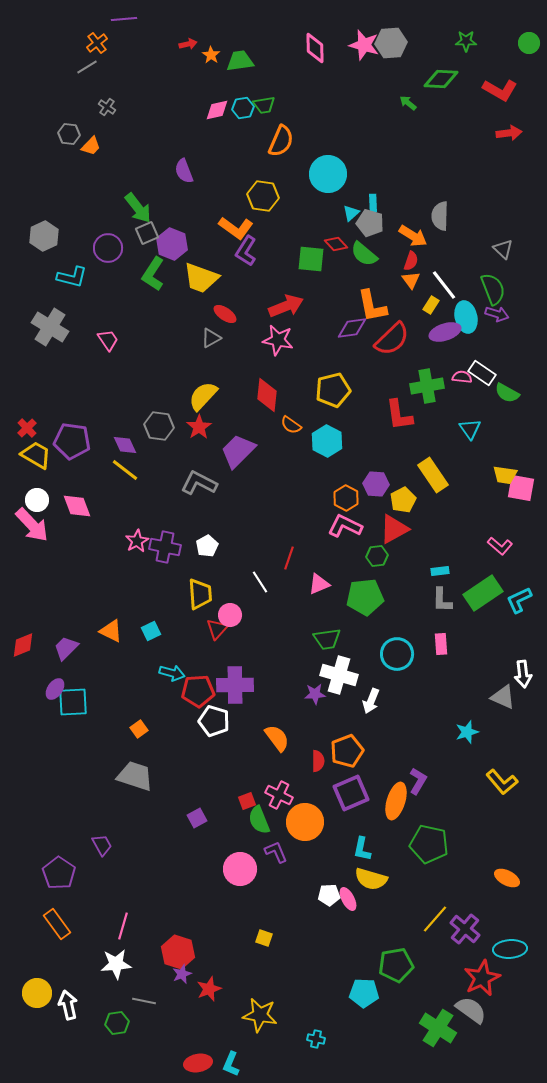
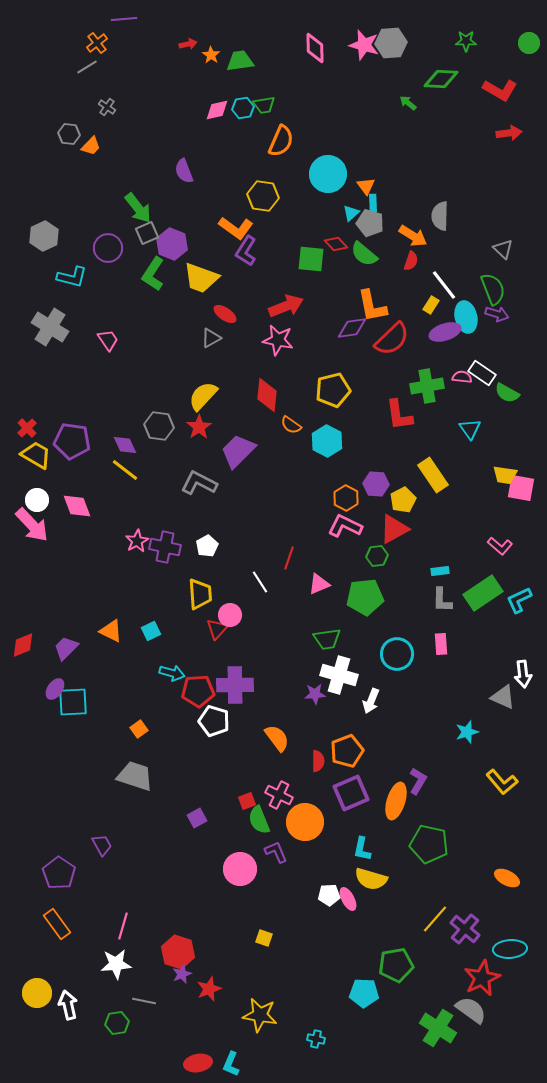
orange triangle at (411, 280): moved 45 px left, 94 px up
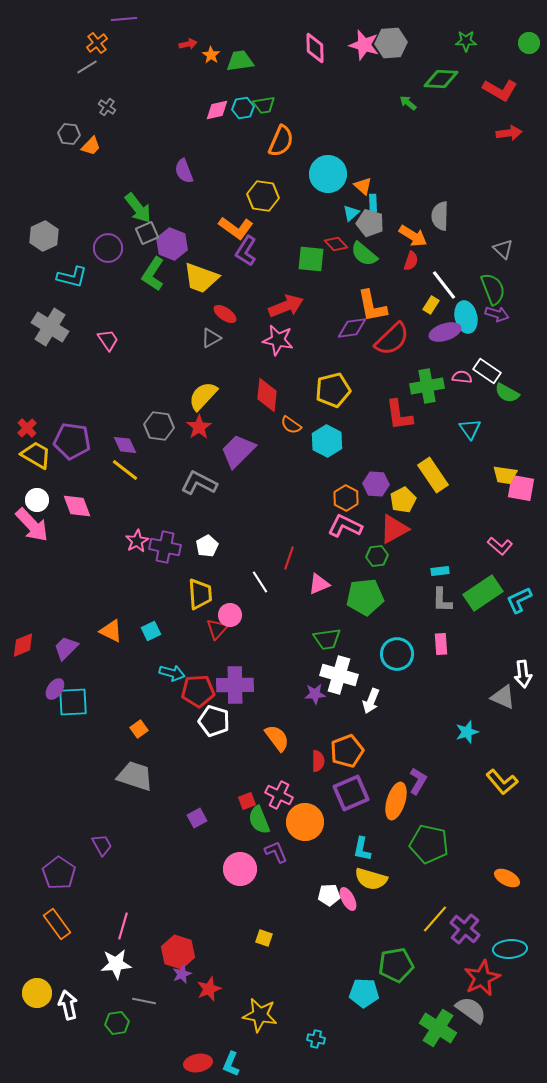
orange triangle at (366, 186): moved 3 px left; rotated 12 degrees counterclockwise
white rectangle at (482, 373): moved 5 px right, 2 px up
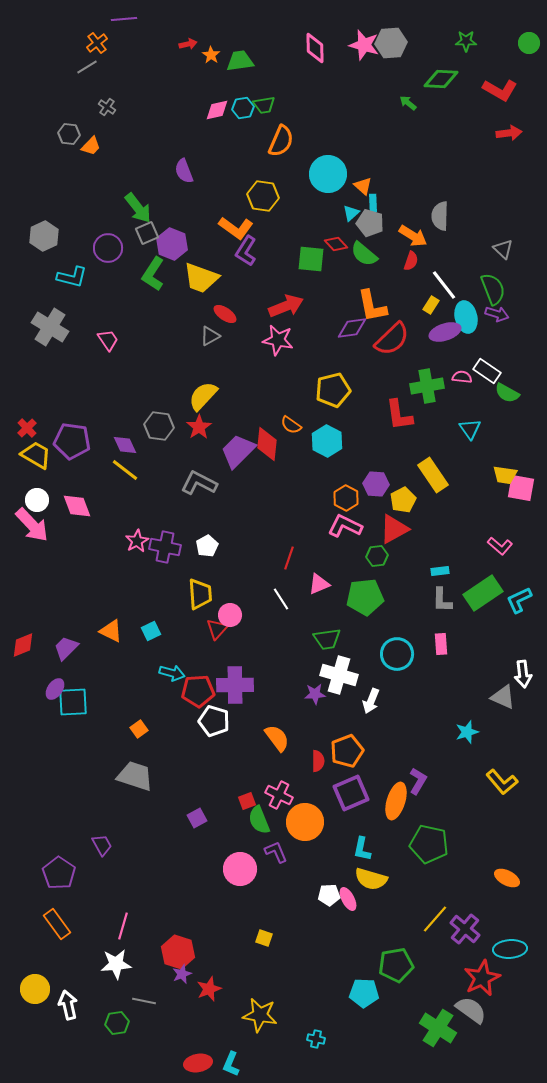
gray triangle at (211, 338): moved 1 px left, 2 px up
red diamond at (267, 395): moved 49 px down
white line at (260, 582): moved 21 px right, 17 px down
yellow circle at (37, 993): moved 2 px left, 4 px up
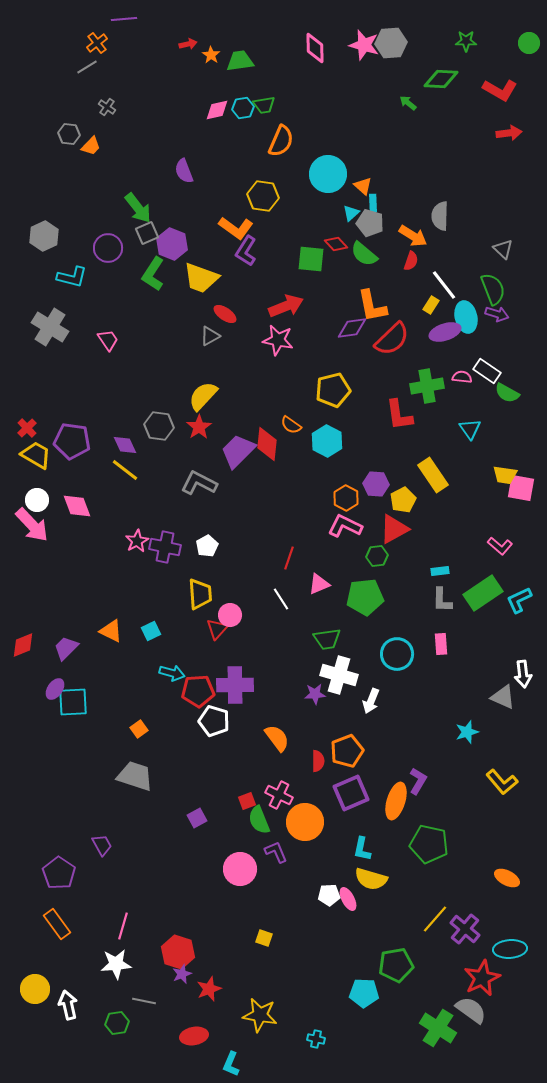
red ellipse at (198, 1063): moved 4 px left, 27 px up
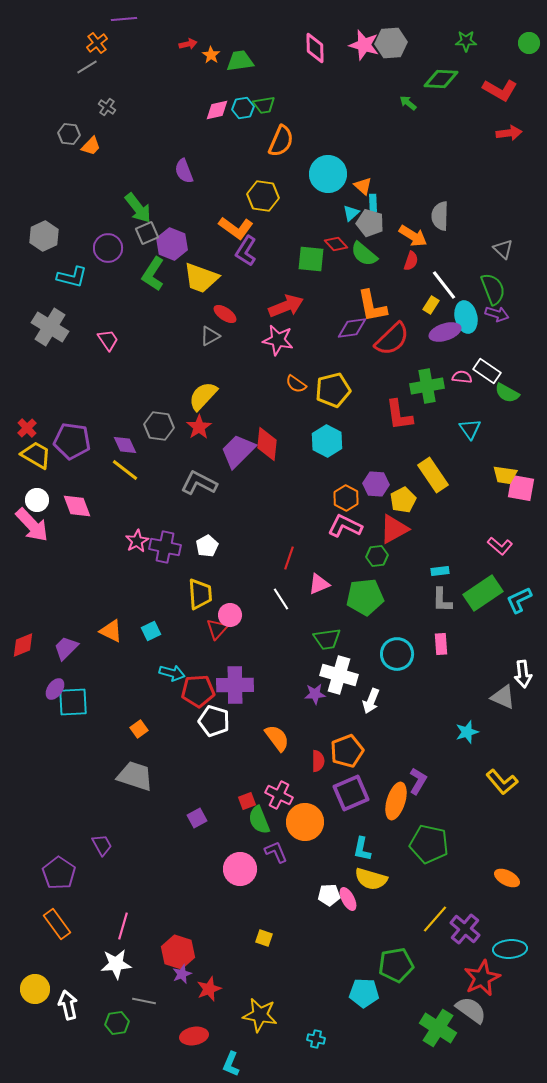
orange semicircle at (291, 425): moved 5 px right, 41 px up
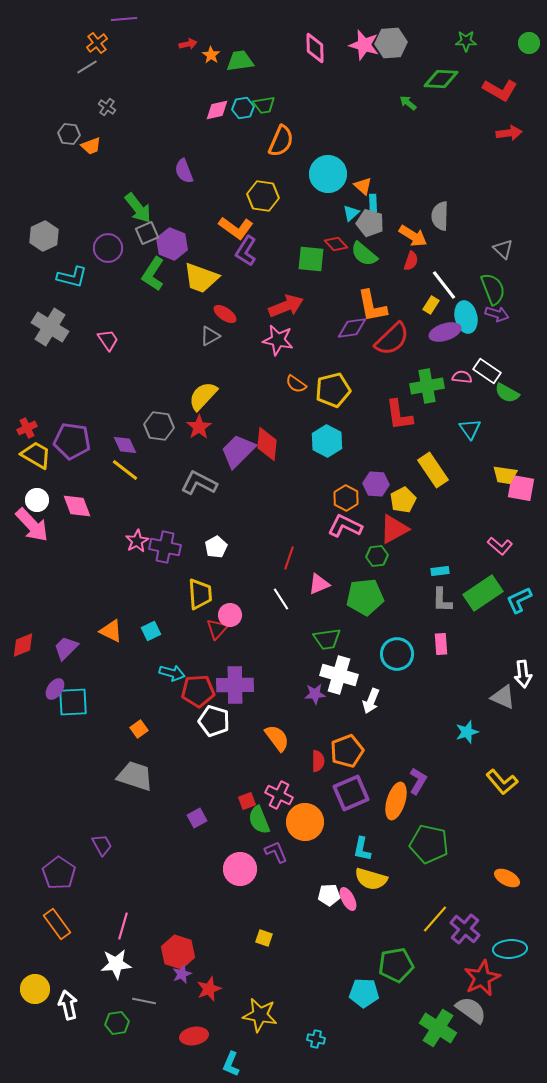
orange trapezoid at (91, 146): rotated 25 degrees clockwise
red cross at (27, 428): rotated 18 degrees clockwise
yellow rectangle at (433, 475): moved 5 px up
white pentagon at (207, 546): moved 9 px right, 1 px down
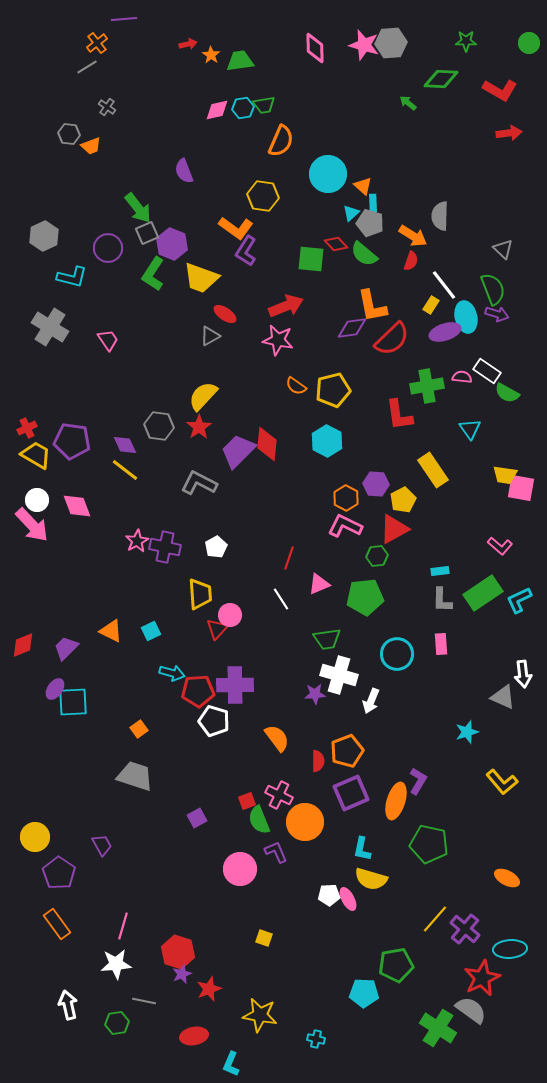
orange semicircle at (296, 384): moved 2 px down
yellow circle at (35, 989): moved 152 px up
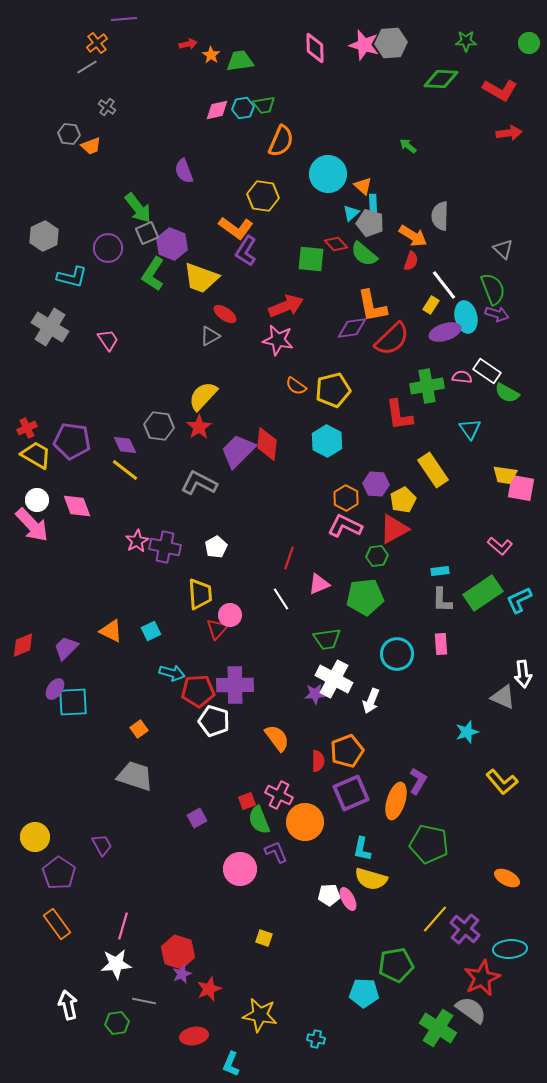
green arrow at (408, 103): moved 43 px down
white cross at (339, 675): moved 5 px left, 4 px down; rotated 12 degrees clockwise
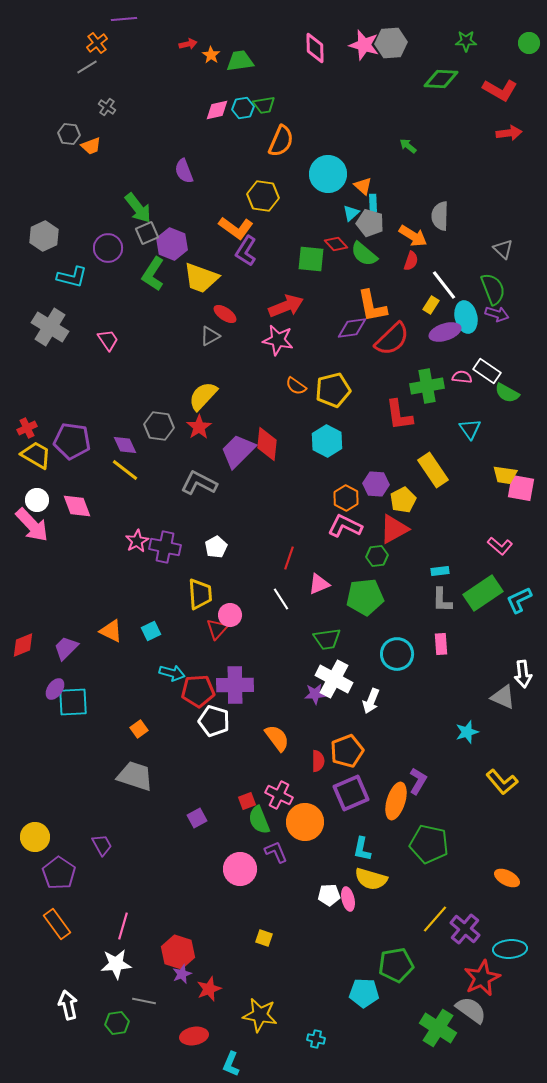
pink ellipse at (348, 899): rotated 15 degrees clockwise
